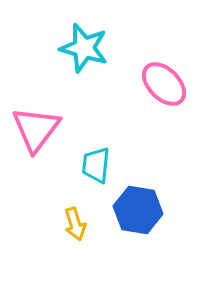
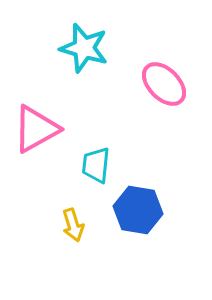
pink triangle: rotated 24 degrees clockwise
yellow arrow: moved 2 px left, 1 px down
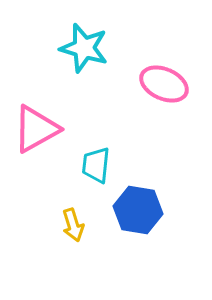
pink ellipse: rotated 21 degrees counterclockwise
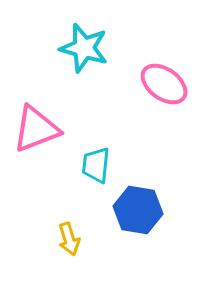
pink ellipse: rotated 12 degrees clockwise
pink triangle: rotated 8 degrees clockwise
yellow arrow: moved 4 px left, 14 px down
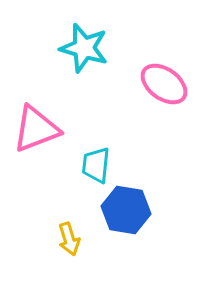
blue hexagon: moved 12 px left
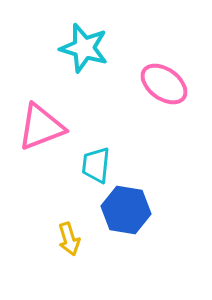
pink triangle: moved 5 px right, 2 px up
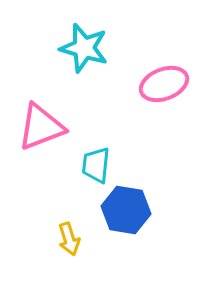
pink ellipse: rotated 57 degrees counterclockwise
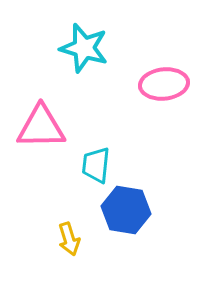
pink ellipse: rotated 15 degrees clockwise
pink triangle: rotated 20 degrees clockwise
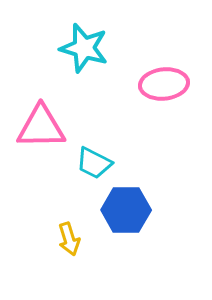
cyan trapezoid: moved 2 px left, 2 px up; rotated 69 degrees counterclockwise
blue hexagon: rotated 9 degrees counterclockwise
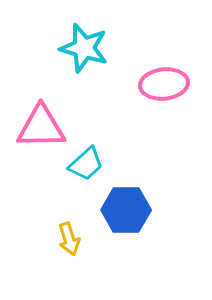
cyan trapezoid: moved 8 px left, 1 px down; rotated 69 degrees counterclockwise
